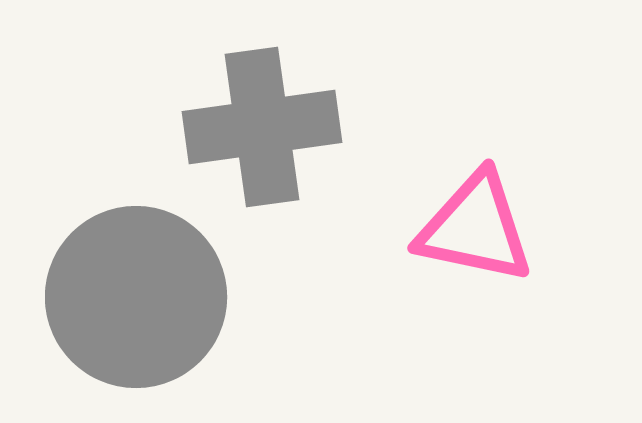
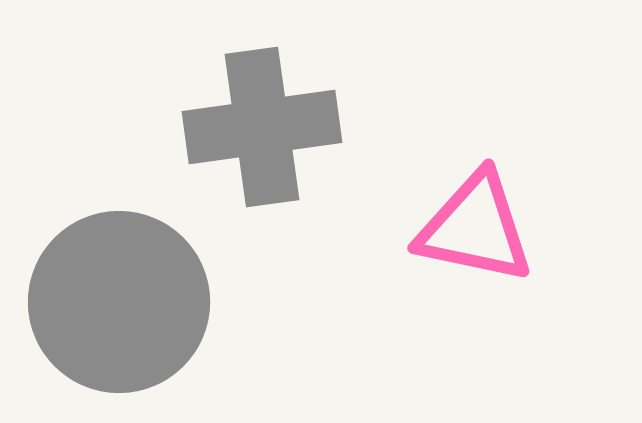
gray circle: moved 17 px left, 5 px down
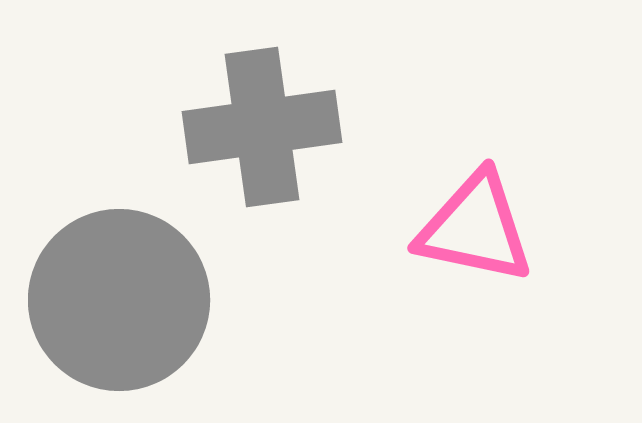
gray circle: moved 2 px up
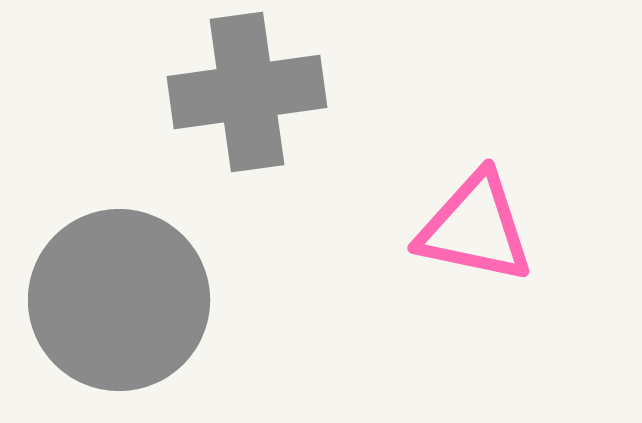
gray cross: moved 15 px left, 35 px up
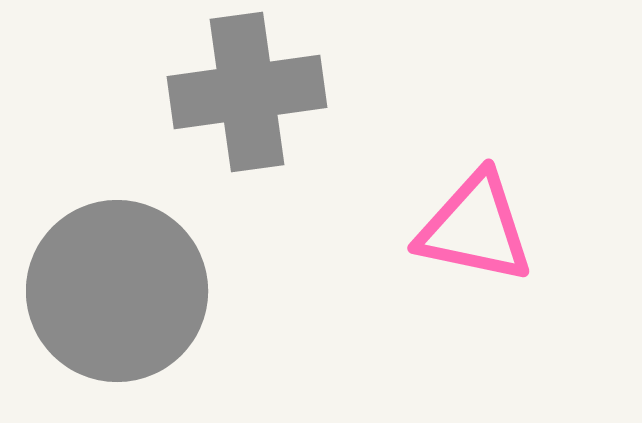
gray circle: moved 2 px left, 9 px up
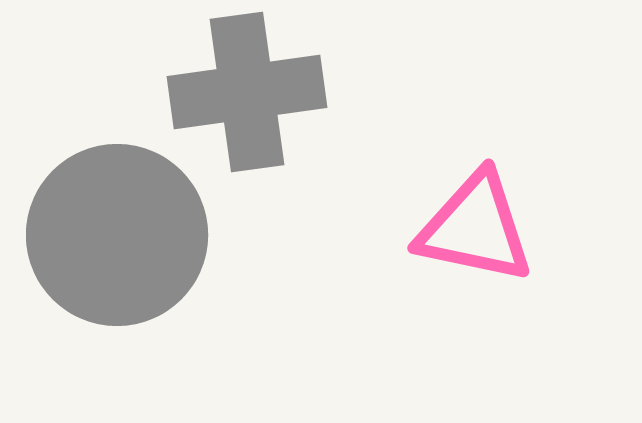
gray circle: moved 56 px up
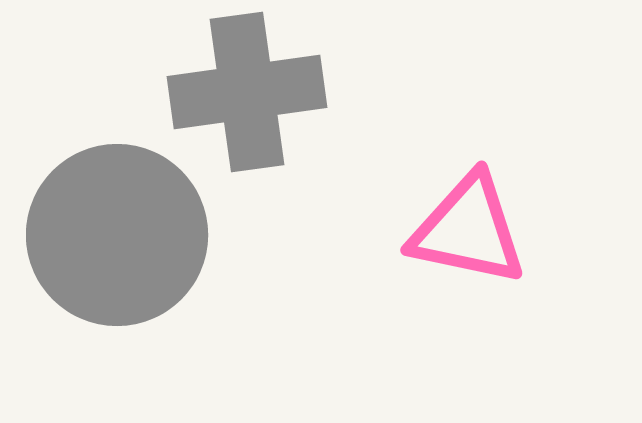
pink triangle: moved 7 px left, 2 px down
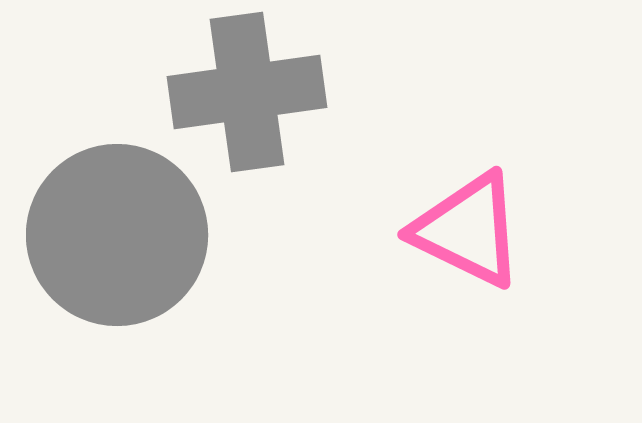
pink triangle: rotated 14 degrees clockwise
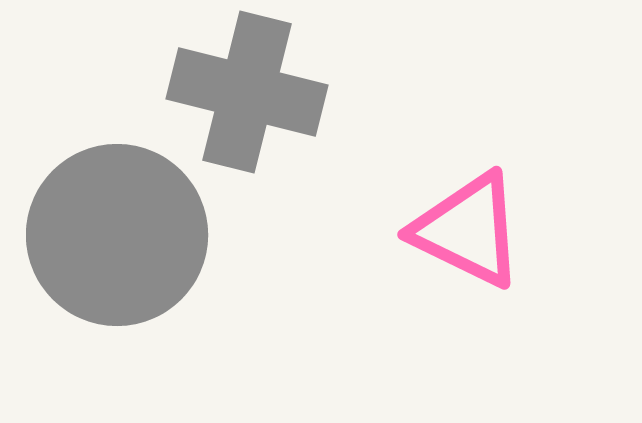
gray cross: rotated 22 degrees clockwise
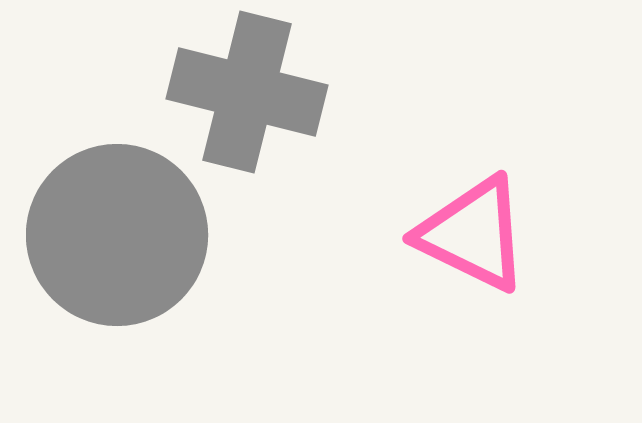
pink triangle: moved 5 px right, 4 px down
